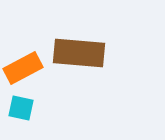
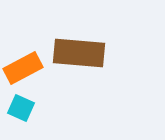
cyan square: rotated 12 degrees clockwise
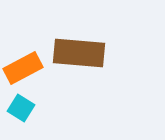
cyan square: rotated 8 degrees clockwise
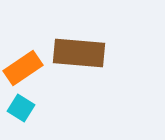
orange rectangle: rotated 6 degrees counterclockwise
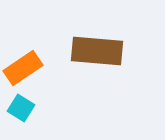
brown rectangle: moved 18 px right, 2 px up
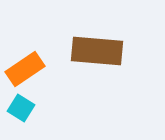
orange rectangle: moved 2 px right, 1 px down
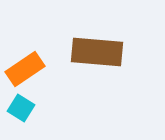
brown rectangle: moved 1 px down
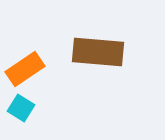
brown rectangle: moved 1 px right
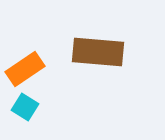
cyan square: moved 4 px right, 1 px up
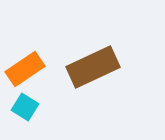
brown rectangle: moved 5 px left, 15 px down; rotated 30 degrees counterclockwise
